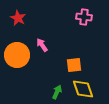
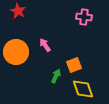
red star: moved 7 px up
pink arrow: moved 3 px right
orange circle: moved 1 px left, 3 px up
orange square: rotated 14 degrees counterclockwise
green arrow: moved 1 px left, 16 px up
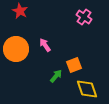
red star: moved 2 px right
pink cross: rotated 28 degrees clockwise
orange circle: moved 3 px up
green arrow: rotated 16 degrees clockwise
yellow diamond: moved 4 px right
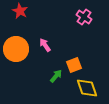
yellow diamond: moved 1 px up
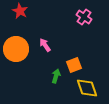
green arrow: rotated 24 degrees counterclockwise
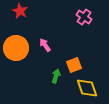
orange circle: moved 1 px up
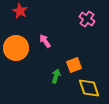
pink cross: moved 3 px right, 2 px down
pink arrow: moved 4 px up
yellow diamond: moved 2 px right
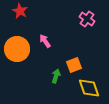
orange circle: moved 1 px right, 1 px down
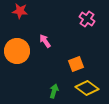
red star: rotated 21 degrees counterclockwise
orange circle: moved 2 px down
orange square: moved 2 px right, 1 px up
green arrow: moved 2 px left, 15 px down
yellow diamond: moved 2 px left; rotated 35 degrees counterclockwise
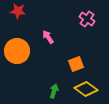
red star: moved 2 px left
pink arrow: moved 3 px right, 4 px up
yellow diamond: moved 1 px left, 1 px down
